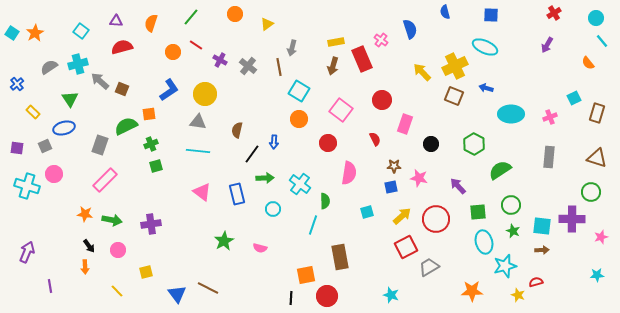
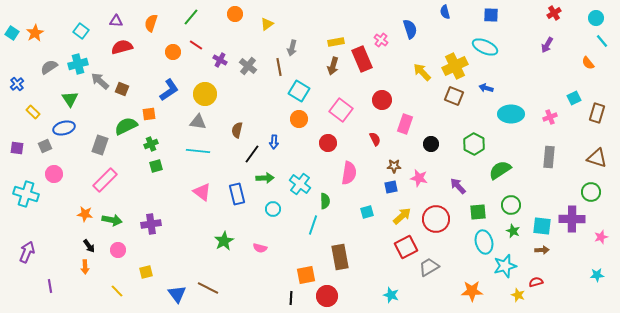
cyan cross at (27, 186): moved 1 px left, 8 px down
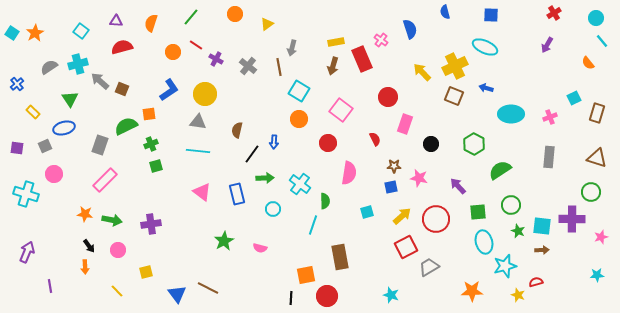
purple cross at (220, 60): moved 4 px left, 1 px up
red circle at (382, 100): moved 6 px right, 3 px up
green star at (513, 231): moved 5 px right
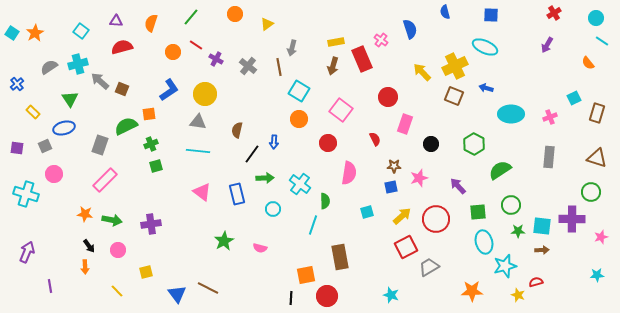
cyan line at (602, 41): rotated 16 degrees counterclockwise
pink star at (419, 178): rotated 30 degrees counterclockwise
green star at (518, 231): rotated 24 degrees counterclockwise
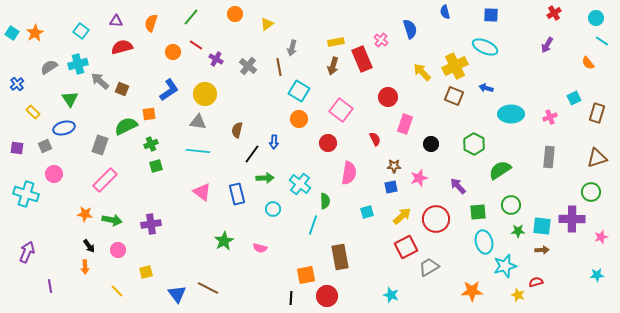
brown triangle at (597, 158): rotated 35 degrees counterclockwise
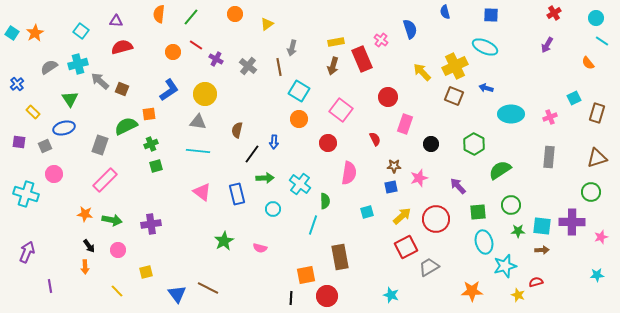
orange semicircle at (151, 23): moved 8 px right, 9 px up; rotated 12 degrees counterclockwise
purple square at (17, 148): moved 2 px right, 6 px up
purple cross at (572, 219): moved 3 px down
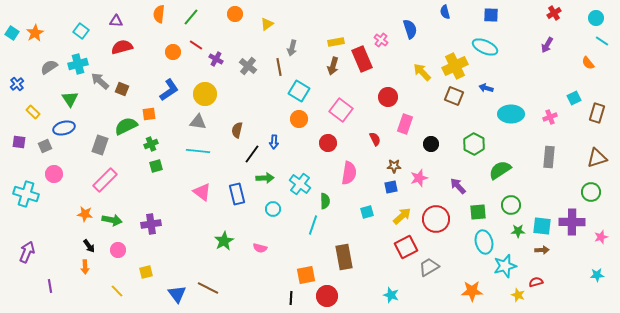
brown rectangle at (340, 257): moved 4 px right
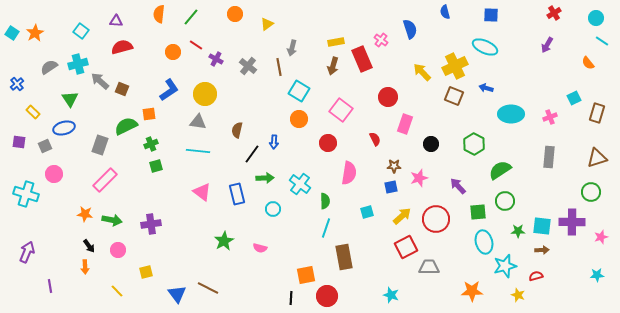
green circle at (511, 205): moved 6 px left, 4 px up
cyan line at (313, 225): moved 13 px right, 3 px down
gray trapezoid at (429, 267): rotated 30 degrees clockwise
red semicircle at (536, 282): moved 6 px up
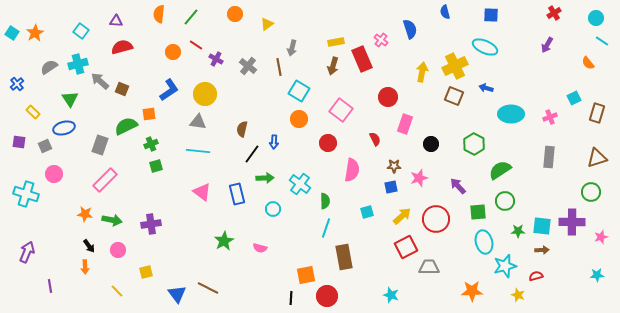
yellow arrow at (422, 72): rotated 54 degrees clockwise
brown semicircle at (237, 130): moved 5 px right, 1 px up
pink semicircle at (349, 173): moved 3 px right, 3 px up
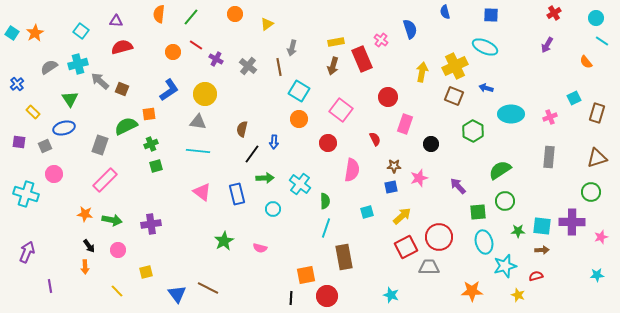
orange semicircle at (588, 63): moved 2 px left, 1 px up
green hexagon at (474, 144): moved 1 px left, 13 px up
red circle at (436, 219): moved 3 px right, 18 px down
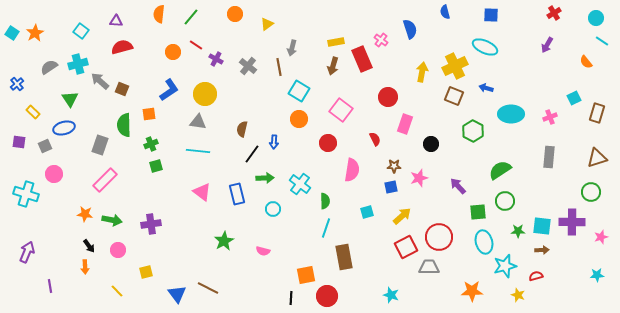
green semicircle at (126, 126): moved 2 px left, 1 px up; rotated 65 degrees counterclockwise
pink semicircle at (260, 248): moved 3 px right, 3 px down
